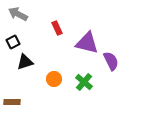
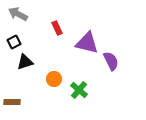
black square: moved 1 px right
green cross: moved 5 px left, 8 px down
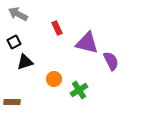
green cross: rotated 18 degrees clockwise
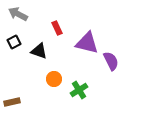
black triangle: moved 14 px right, 11 px up; rotated 36 degrees clockwise
brown rectangle: rotated 14 degrees counterclockwise
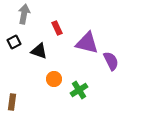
gray arrow: moved 6 px right; rotated 72 degrees clockwise
brown rectangle: rotated 70 degrees counterclockwise
